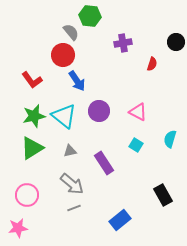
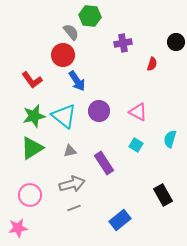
gray arrow: rotated 55 degrees counterclockwise
pink circle: moved 3 px right
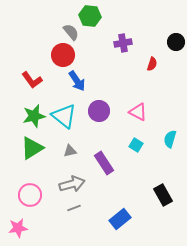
blue rectangle: moved 1 px up
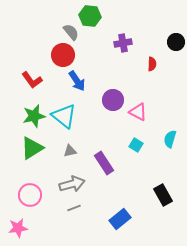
red semicircle: rotated 16 degrees counterclockwise
purple circle: moved 14 px right, 11 px up
